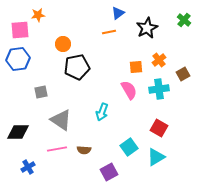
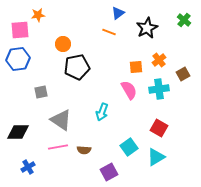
orange line: rotated 32 degrees clockwise
pink line: moved 1 px right, 2 px up
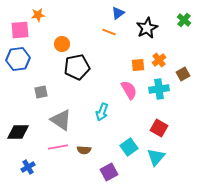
orange circle: moved 1 px left
orange square: moved 2 px right, 2 px up
cyan triangle: rotated 18 degrees counterclockwise
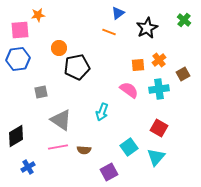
orange circle: moved 3 px left, 4 px down
pink semicircle: rotated 24 degrees counterclockwise
black diamond: moved 2 px left, 4 px down; rotated 30 degrees counterclockwise
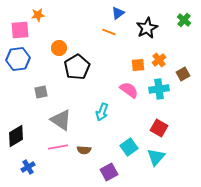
black pentagon: rotated 20 degrees counterclockwise
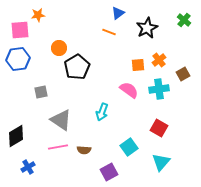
cyan triangle: moved 5 px right, 5 px down
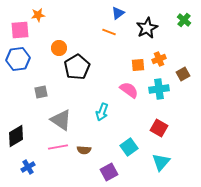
orange cross: moved 1 px up; rotated 16 degrees clockwise
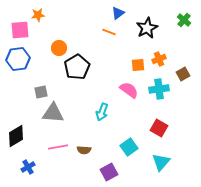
gray triangle: moved 8 px left, 7 px up; rotated 30 degrees counterclockwise
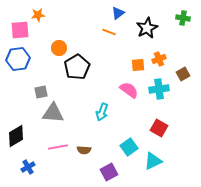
green cross: moved 1 px left, 2 px up; rotated 32 degrees counterclockwise
cyan triangle: moved 8 px left, 1 px up; rotated 24 degrees clockwise
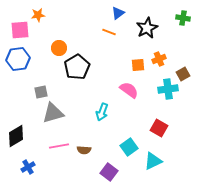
cyan cross: moved 9 px right
gray triangle: rotated 20 degrees counterclockwise
pink line: moved 1 px right, 1 px up
purple square: rotated 24 degrees counterclockwise
